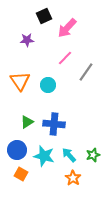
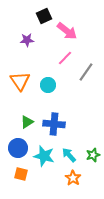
pink arrow: moved 3 px down; rotated 95 degrees counterclockwise
blue circle: moved 1 px right, 2 px up
orange square: rotated 16 degrees counterclockwise
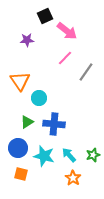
black square: moved 1 px right
cyan circle: moved 9 px left, 13 px down
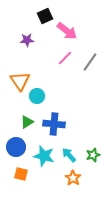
gray line: moved 4 px right, 10 px up
cyan circle: moved 2 px left, 2 px up
blue circle: moved 2 px left, 1 px up
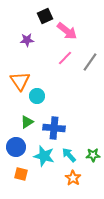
blue cross: moved 4 px down
green star: rotated 16 degrees clockwise
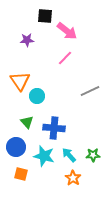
black square: rotated 28 degrees clockwise
gray line: moved 29 px down; rotated 30 degrees clockwise
green triangle: rotated 40 degrees counterclockwise
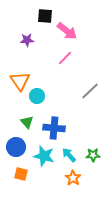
gray line: rotated 18 degrees counterclockwise
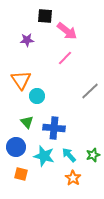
orange triangle: moved 1 px right, 1 px up
green star: rotated 16 degrees counterclockwise
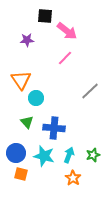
cyan circle: moved 1 px left, 2 px down
blue circle: moved 6 px down
cyan arrow: rotated 63 degrees clockwise
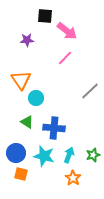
green triangle: rotated 16 degrees counterclockwise
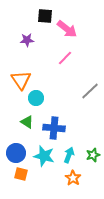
pink arrow: moved 2 px up
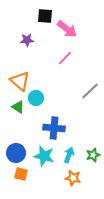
orange triangle: moved 1 px left, 1 px down; rotated 15 degrees counterclockwise
green triangle: moved 9 px left, 15 px up
orange star: rotated 21 degrees counterclockwise
